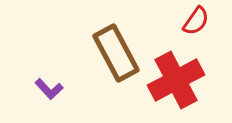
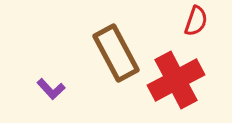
red semicircle: rotated 16 degrees counterclockwise
purple L-shape: moved 2 px right
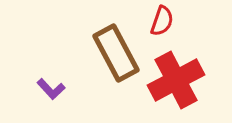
red semicircle: moved 34 px left
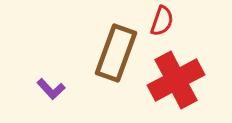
brown rectangle: rotated 48 degrees clockwise
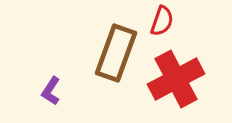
red cross: moved 1 px up
purple L-shape: moved 2 px down; rotated 76 degrees clockwise
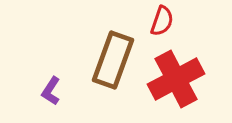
brown rectangle: moved 3 px left, 7 px down
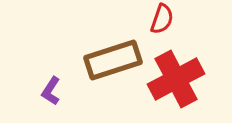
red semicircle: moved 2 px up
brown rectangle: rotated 52 degrees clockwise
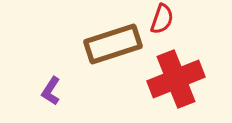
brown rectangle: moved 16 px up
red cross: rotated 6 degrees clockwise
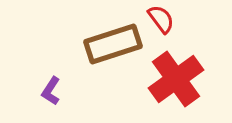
red semicircle: moved 1 px left; rotated 56 degrees counterclockwise
red cross: rotated 14 degrees counterclockwise
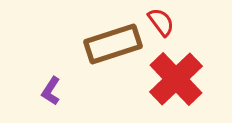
red semicircle: moved 3 px down
red cross: rotated 8 degrees counterclockwise
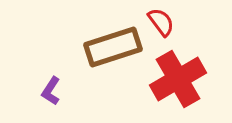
brown rectangle: moved 3 px down
red cross: moved 2 px right; rotated 14 degrees clockwise
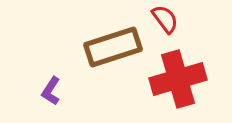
red semicircle: moved 4 px right, 3 px up
red cross: rotated 14 degrees clockwise
